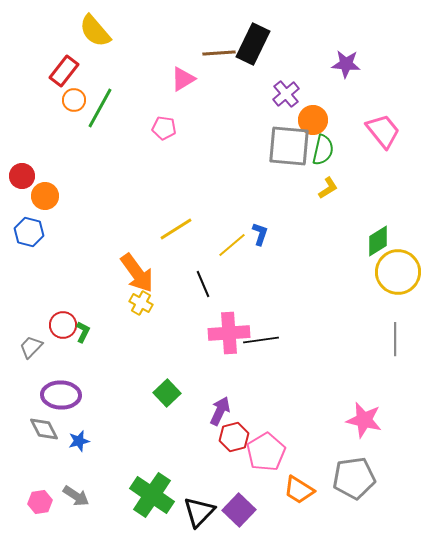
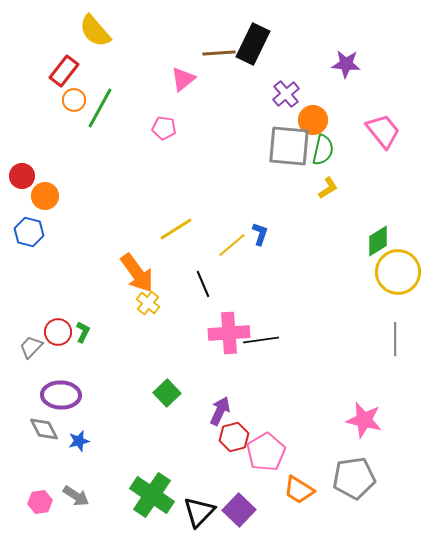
pink triangle at (183, 79): rotated 8 degrees counterclockwise
yellow cross at (141, 303): moved 7 px right; rotated 10 degrees clockwise
red circle at (63, 325): moved 5 px left, 7 px down
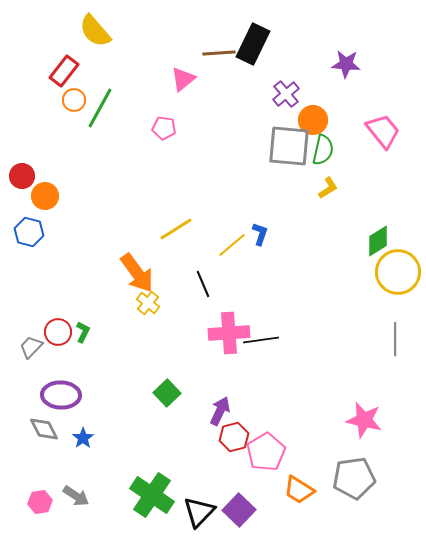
blue star at (79, 441): moved 4 px right, 3 px up; rotated 20 degrees counterclockwise
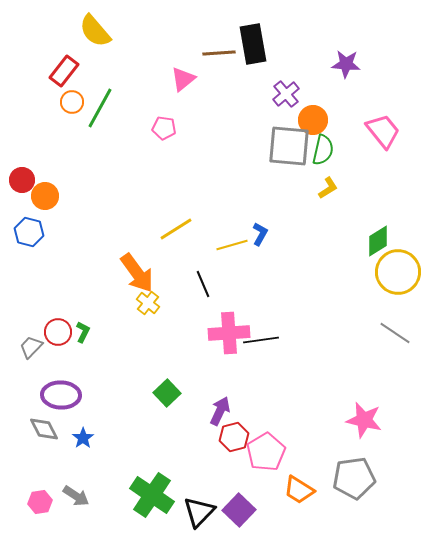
black rectangle at (253, 44): rotated 36 degrees counterclockwise
orange circle at (74, 100): moved 2 px left, 2 px down
red circle at (22, 176): moved 4 px down
blue L-shape at (260, 234): rotated 10 degrees clockwise
yellow line at (232, 245): rotated 24 degrees clockwise
gray line at (395, 339): moved 6 px up; rotated 56 degrees counterclockwise
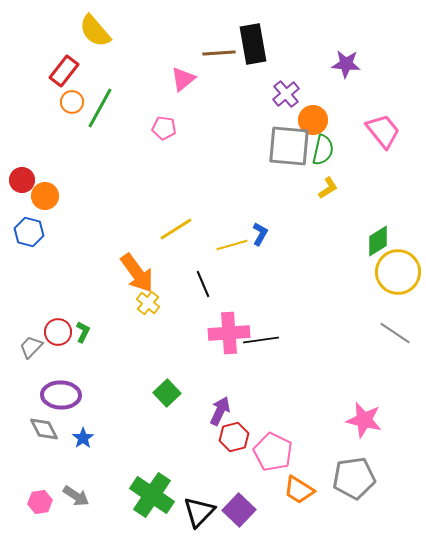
pink pentagon at (266, 452): moved 7 px right; rotated 15 degrees counterclockwise
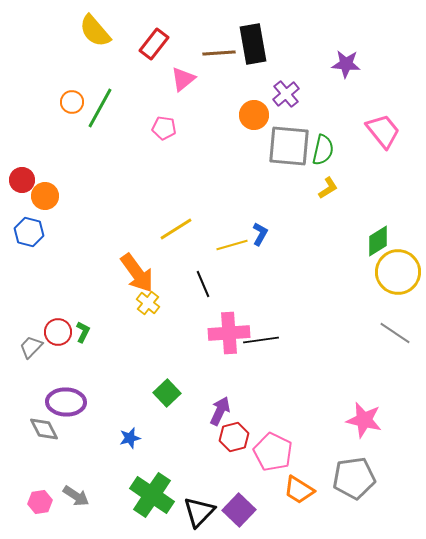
red rectangle at (64, 71): moved 90 px right, 27 px up
orange circle at (313, 120): moved 59 px left, 5 px up
purple ellipse at (61, 395): moved 5 px right, 7 px down
blue star at (83, 438): moved 47 px right; rotated 20 degrees clockwise
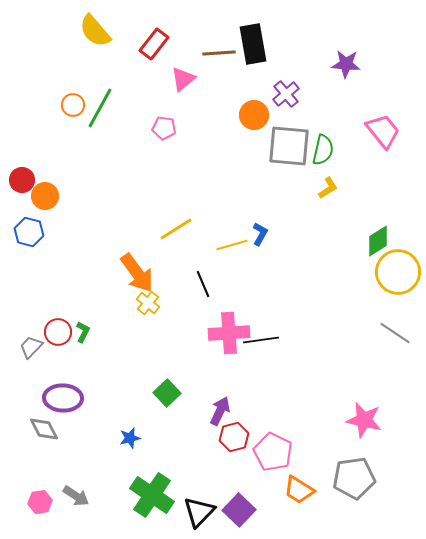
orange circle at (72, 102): moved 1 px right, 3 px down
purple ellipse at (66, 402): moved 3 px left, 4 px up
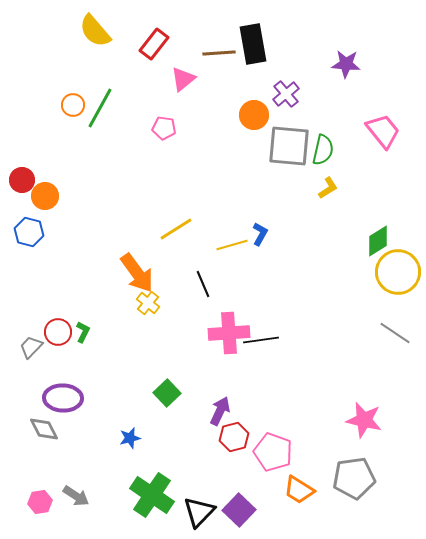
pink pentagon at (273, 452): rotated 6 degrees counterclockwise
